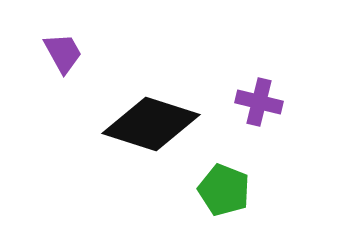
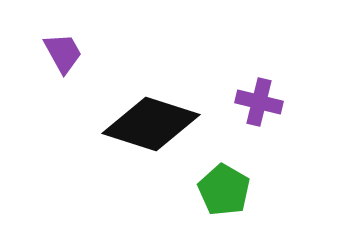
green pentagon: rotated 9 degrees clockwise
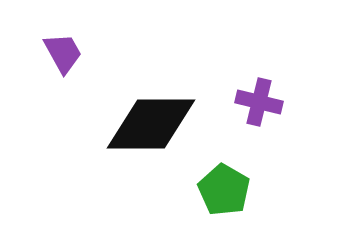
black diamond: rotated 18 degrees counterclockwise
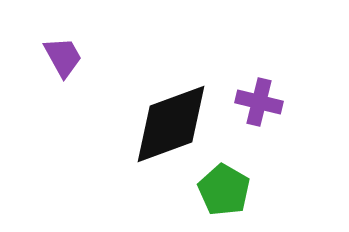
purple trapezoid: moved 4 px down
black diamond: moved 20 px right; rotated 20 degrees counterclockwise
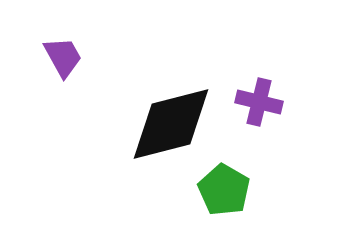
black diamond: rotated 6 degrees clockwise
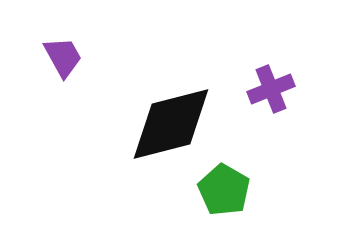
purple cross: moved 12 px right, 13 px up; rotated 36 degrees counterclockwise
